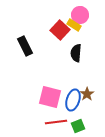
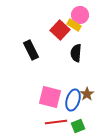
black rectangle: moved 6 px right, 4 px down
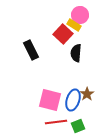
red square: moved 3 px right, 4 px down
pink square: moved 3 px down
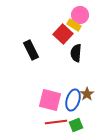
green square: moved 2 px left, 1 px up
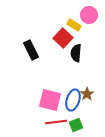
pink circle: moved 9 px right
red square: moved 4 px down
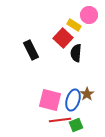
red line: moved 4 px right, 2 px up
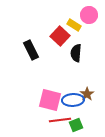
red square: moved 3 px left, 2 px up
blue ellipse: rotated 70 degrees clockwise
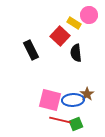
yellow rectangle: moved 2 px up
black semicircle: rotated 12 degrees counterclockwise
red line: rotated 20 degrees clockwise
green square: moved 1 px up
